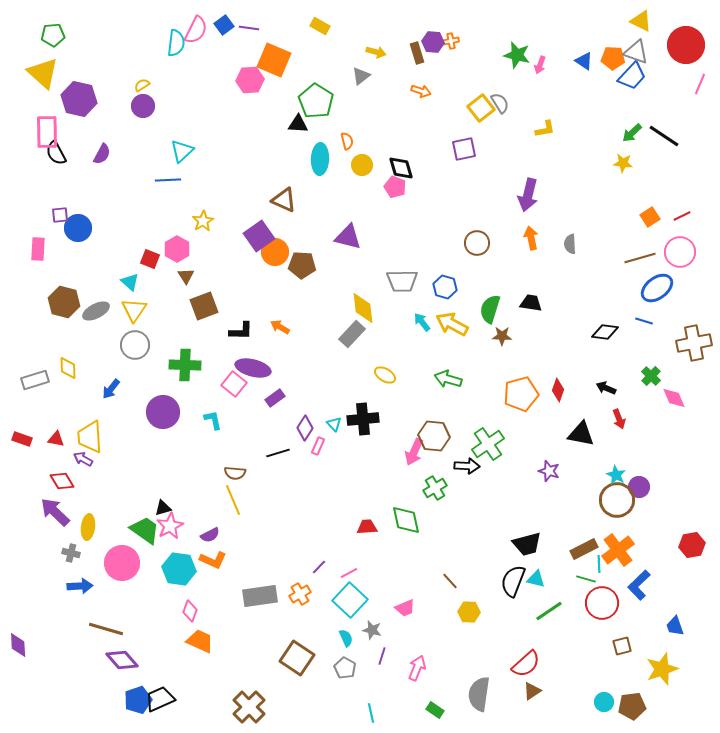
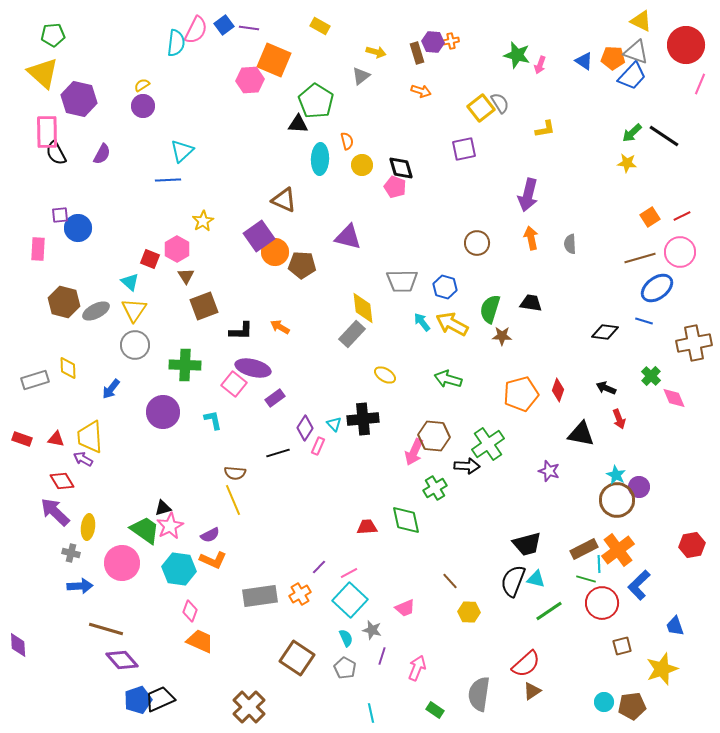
yellow star at (623, 163): moved 4 px right
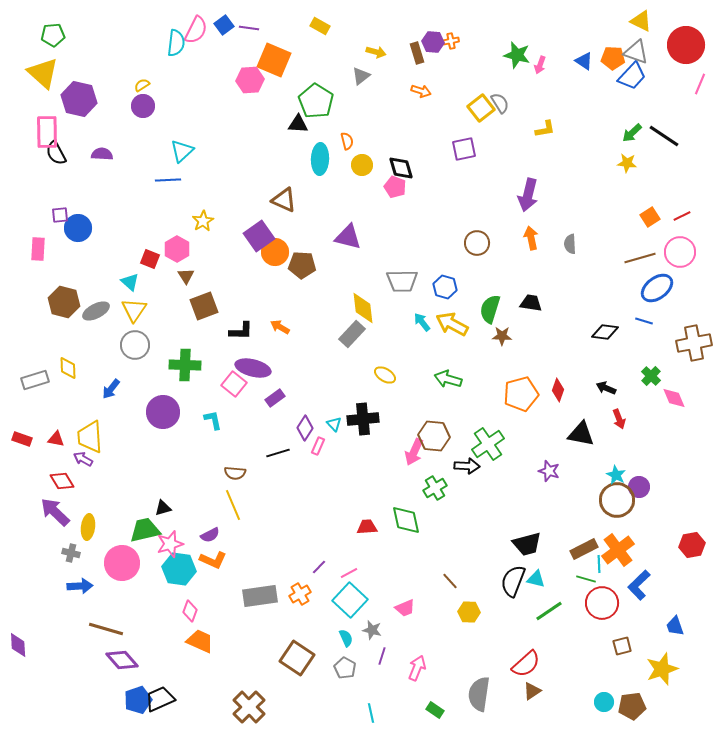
purple semicircle at (102, 154): rotated 115 degrees counterclockwise
yellow line at (233, 500): moved 5 px down
pink star at (170, 526): moved 18 px down; rotated 12 degrees clockwise
green trapezoid at (145, 530): rotated 48 degrees counterclockwise
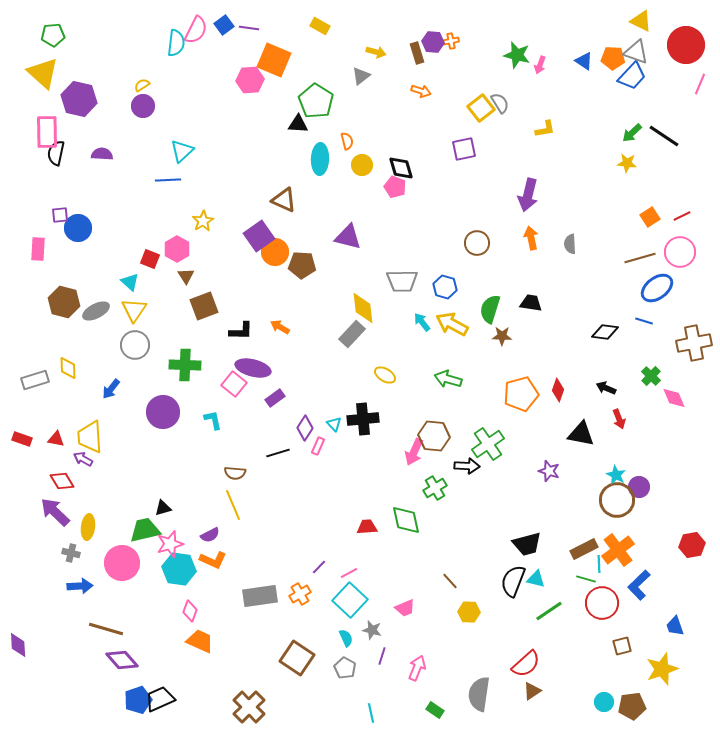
black semicircle at (56, 153): rotated 40 degrees clockwise
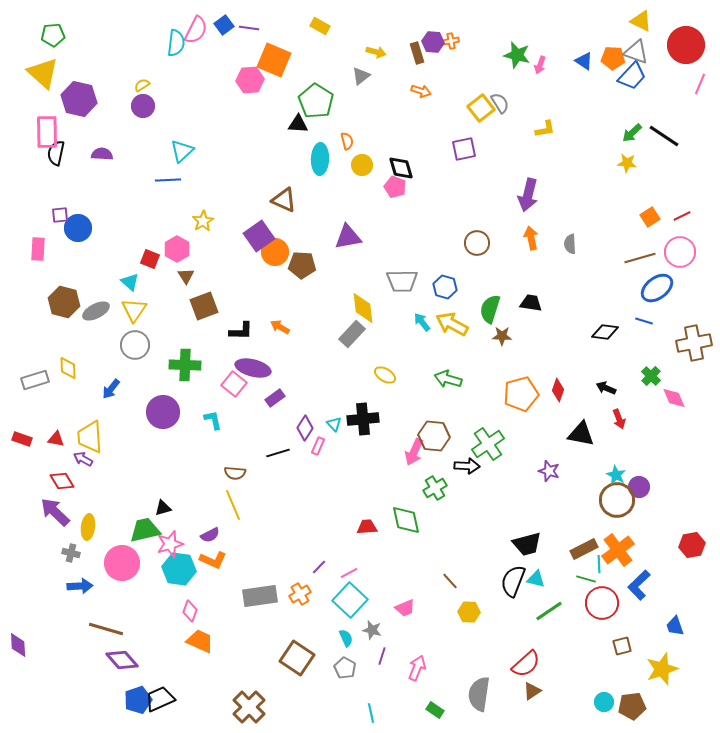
purple triangle at (348, 237): rotated 24 degrees counterclockwise
